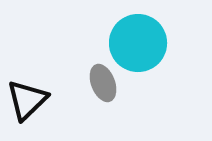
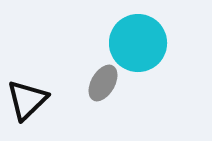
gray ellipse: rotated 51 degrees clockwise
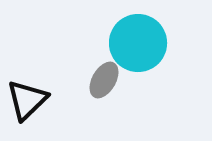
gray ellipse: moved 1 px right, 3 px up
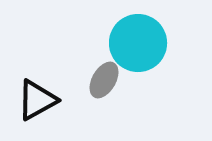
black triangle: moved 10 px right; rotated 15 degrees clockwise
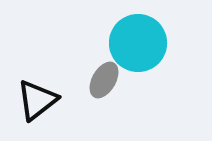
black triangle: rotated 9 degrees counterclockwise
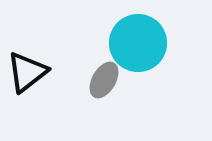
black triangle: moved 10 px left, 28 px up
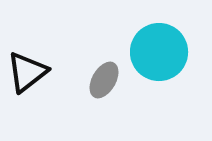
cyan circle: moved 21 px right, 9 px down
